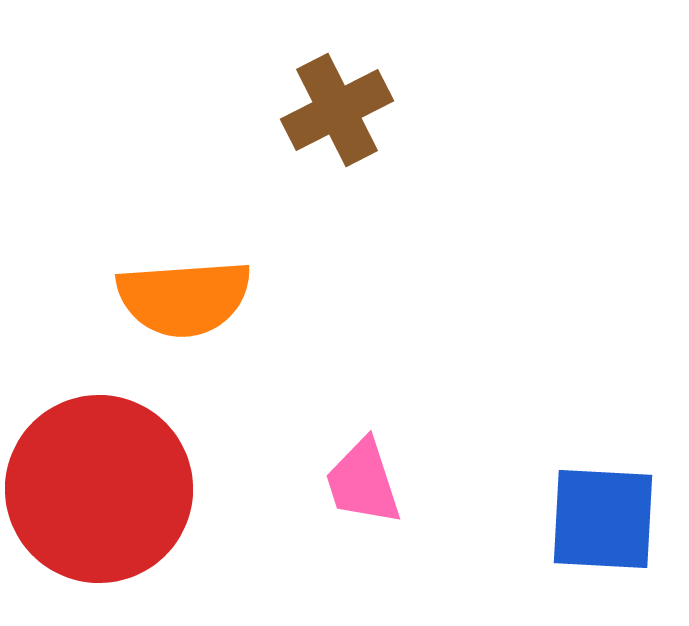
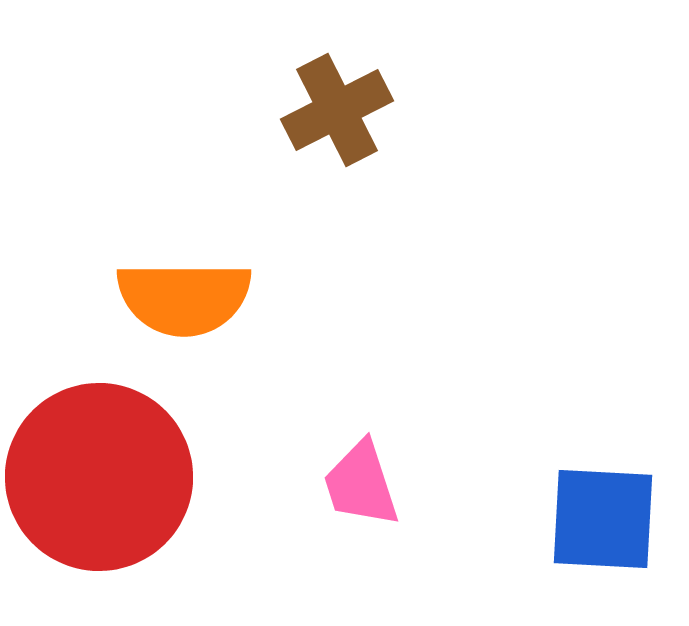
orange semicircle: rotated 4 degrees clockwise
pink trapezoid: moved 2 px left, 2 px down
red circle: moved 12 px up
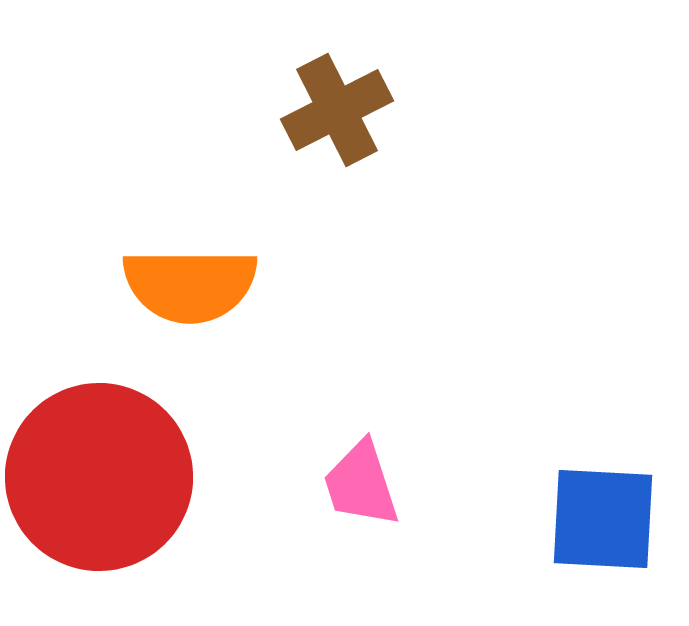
orange semicircle: moved 6 px right, 13 px up
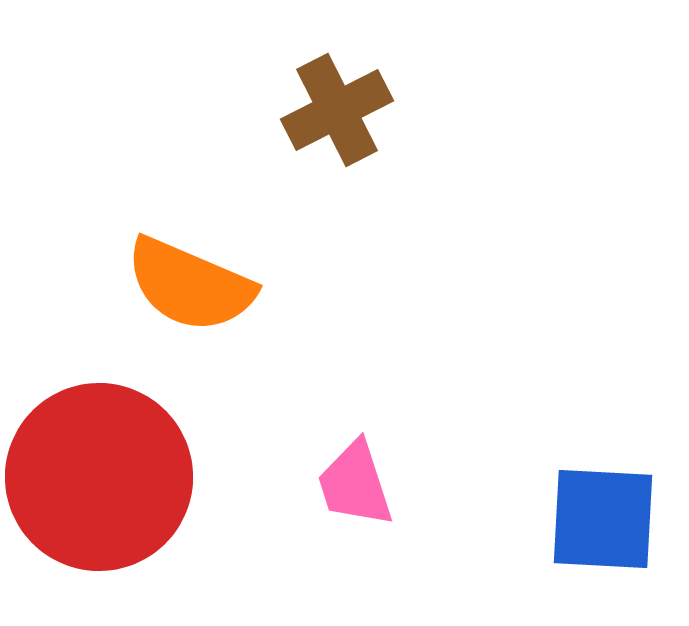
orange semicircle: rotated 23 degrees clockwise
pink trapezoid: moved 6 px left
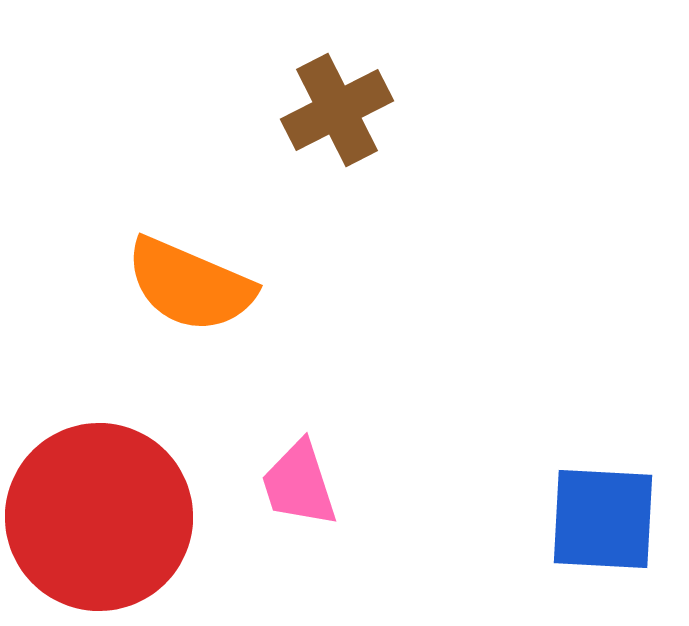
red circle: moved 40 px down
pink trapezoid: moved 56 px left
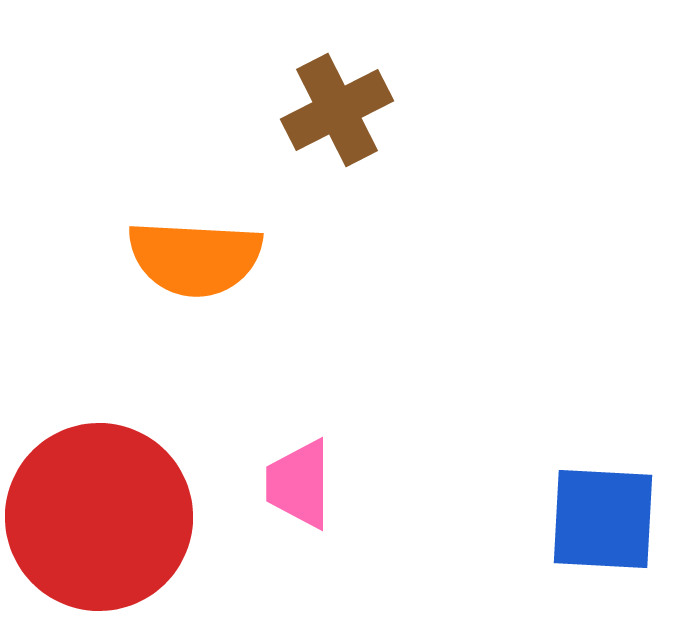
orange semicircle: moved 5 px right, 27 px up; rotated 20 degrees counterclockwise
pink trapezoid: rotated 18 degrees clockwise
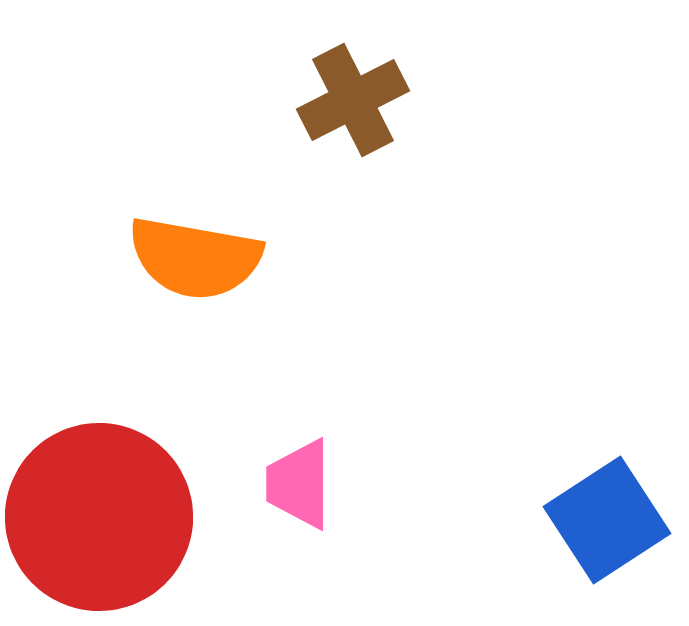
brown cross: moved 16 px right, 10 px up
orange semicircle: rotated 7 degrees clockwise
blue square: moved 4 px right, 1 px down; rotated 36 degrees counterclockwise
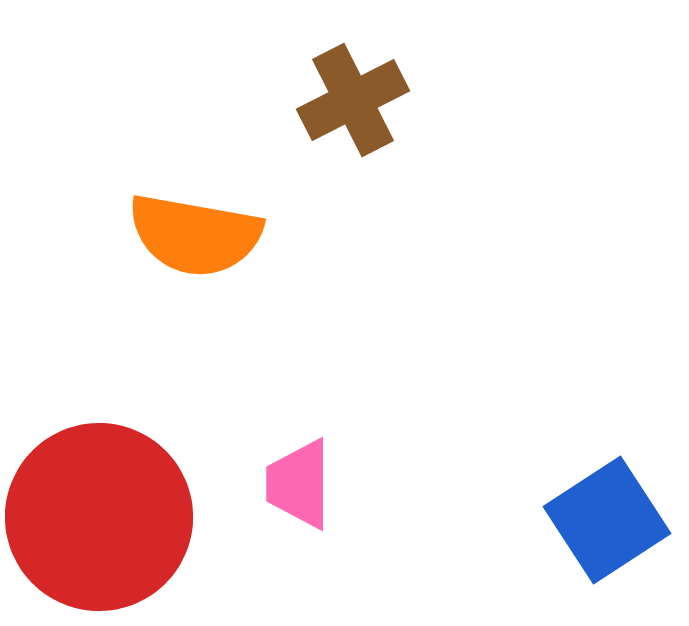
orange semicircle: moved 23 px up
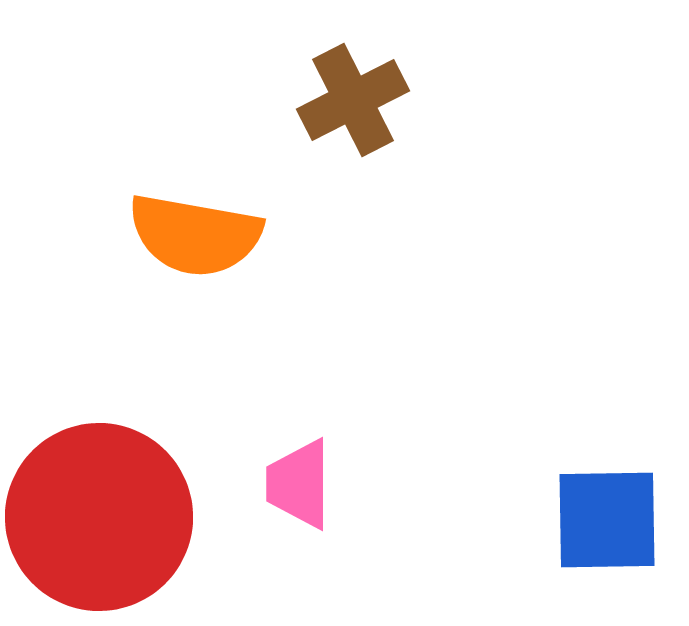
blue square: rotated 32 degrees clockwise
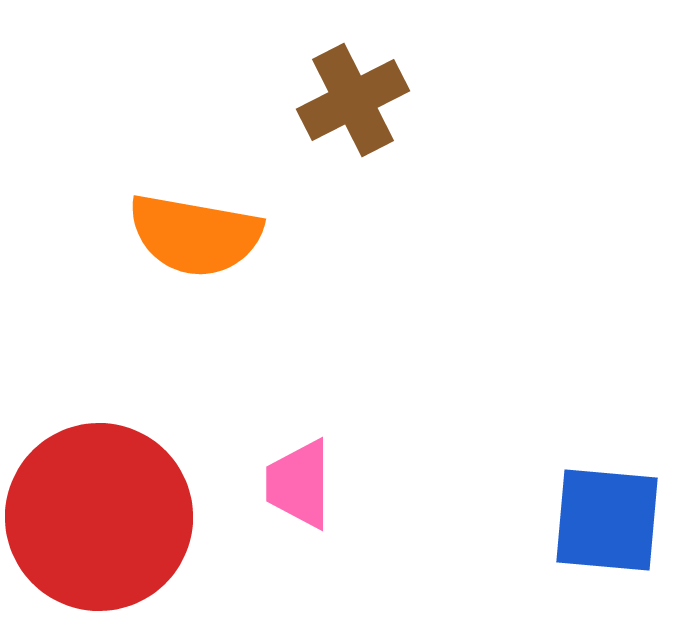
blue square: rotated 6 degrees clockwise
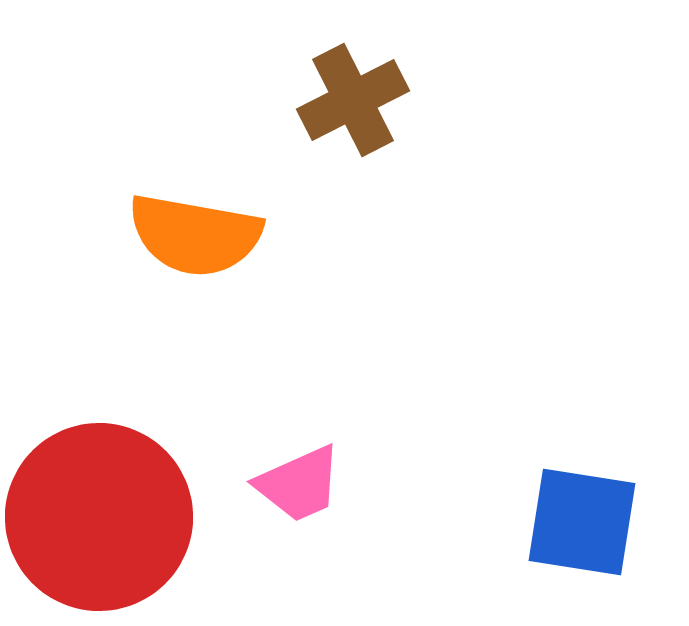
pink trapezoid: rotated 114 degrees counterclockwise
blue square: moved 25 px left, 2 px down; rotated 4 degrees clockwise
